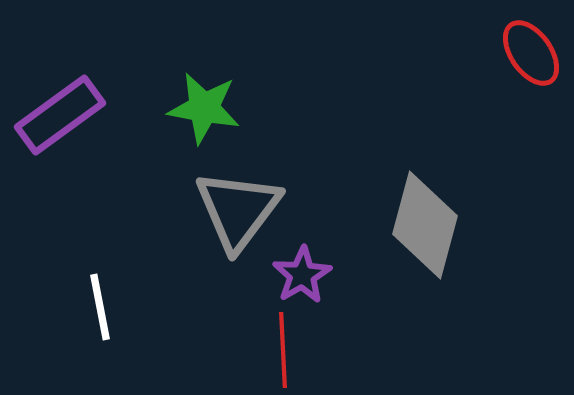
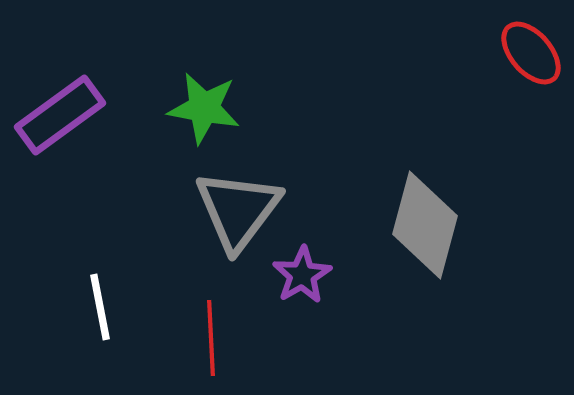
red ellipse: rotated 6 degrees counterclockwise
red line: moved 72 px left, 12 px up
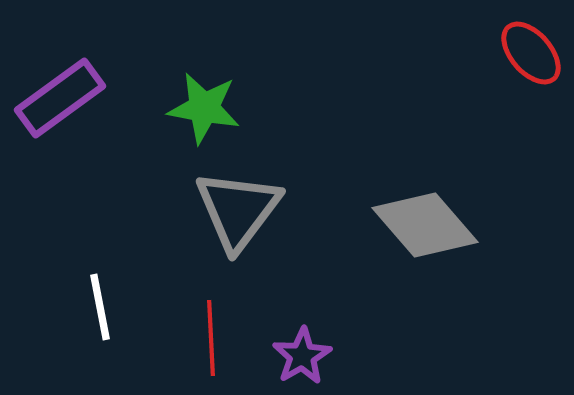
purple rectangle: moved 17 px up
gray diamond: rotated 56 degrees counterclockwise
purple star: moved 81 px down
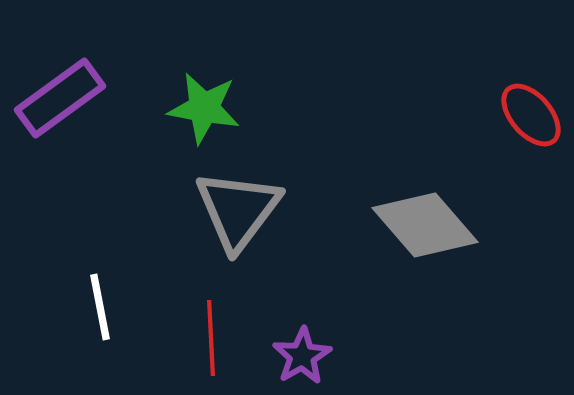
red ellipse: moved 62 px down
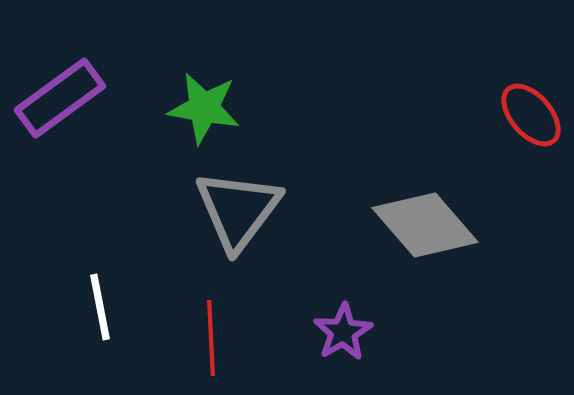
purple star: moved 41 px right, 24 px up
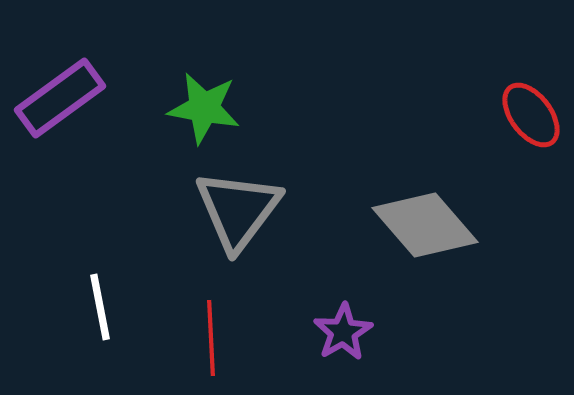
red ellipse: rotated 4 degrees clockwise
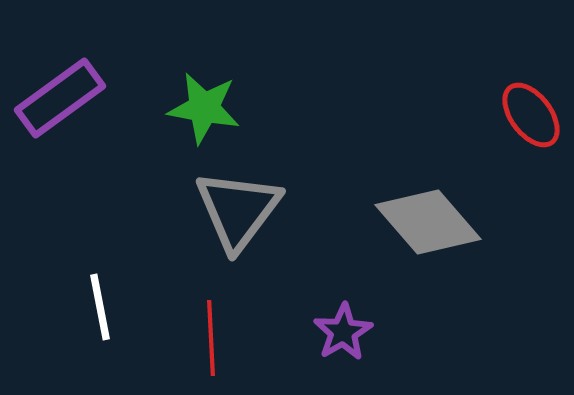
gray diamond: moved 3 px right, 3 px up
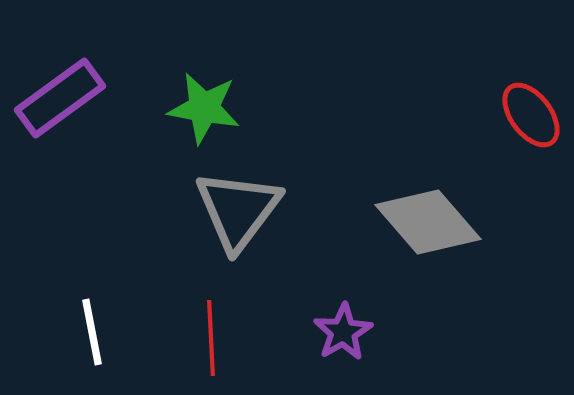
white line: moved 8 px left, 25 px down
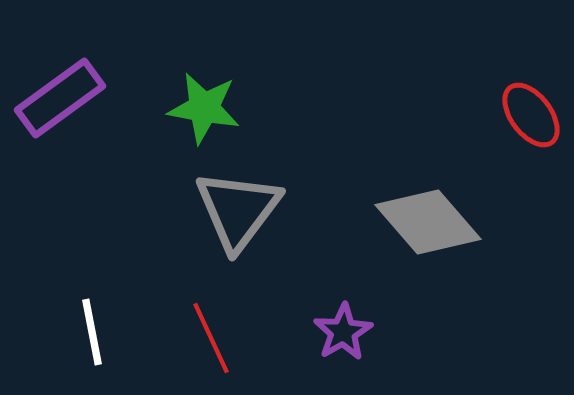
red line: rotated 22 degrees counterclockwise
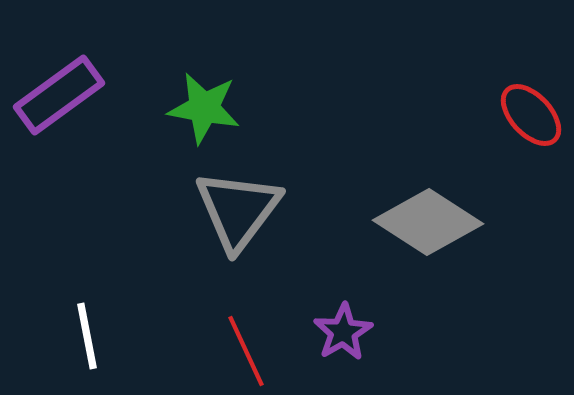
purple rectangle: moved 1 px left, 3 px up
red ellipse: rotated 6 degrees counterclockwise
gray diamond: rotated 16 degrees counterclockwise
white line: moved 5 px left, 4 px down
red line: moved 35 px right, 13 px down
